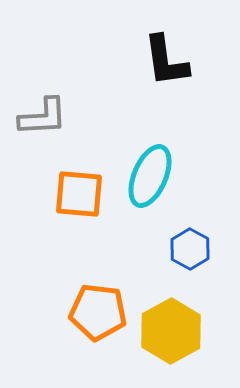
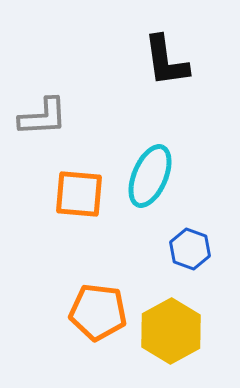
blue hexagon: rotated 9 degrees counterclockwise
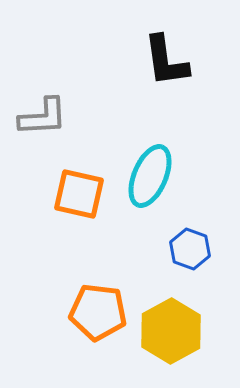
orange square: rotated 8 degrees clockwise
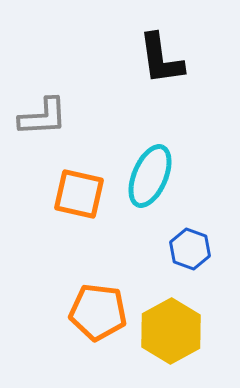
black L-shape: moved 5 px left, 2 px up
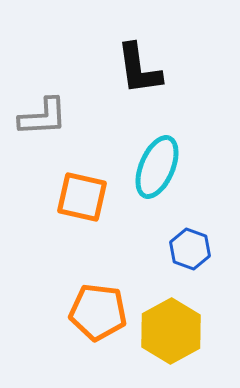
black L-shape: moved 22 px left, 10 px down
cyan ellipse: moved 7 px right, 9 px up
orange square: moved 3 px right, 3 px down
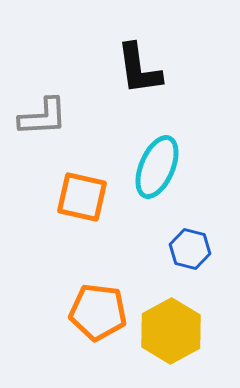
blue hexagon: rotated 6 degrees counterclockwise
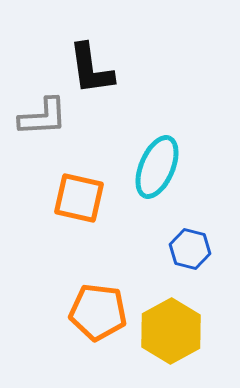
black L-shape: moved 48 px left
orange square: moved 3 px left, 1 px down
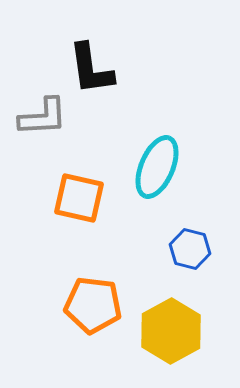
orange pentagon: moved 5 px left, 7 px up
